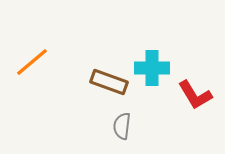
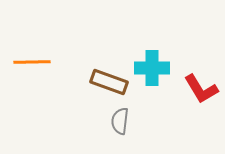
orange line: rotated 39 degrees clockwise
red L-shape: moved 6 px right, 6 px up
gray semicircle: moved 2 px left, 5 px up
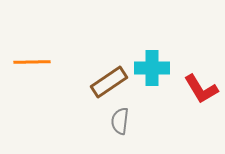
brown rectangle: rotated 54 degrees counterclockwise
